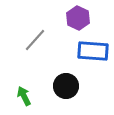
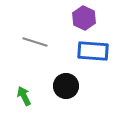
purple hexagon: moved 6 px right
gray line: moved 2 px down; rotated 65 degrees clockwise
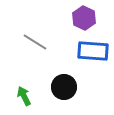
gray line: rotated 15 degrees clockwise
black circle: moved 2 px left, 1 px down
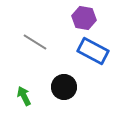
purple hexagon: rotated 15 degrees counterclockwise
blue rectangle: rotated 24 degrees clockwise
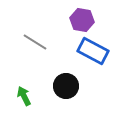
purple hexagon: moved 2 px left, 2 px down
black circle: moved 2 px right, 1 px up
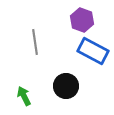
purple hexagon: rotated 10 degrees clockwise
gray line: rotated 50 degrees clockwise
